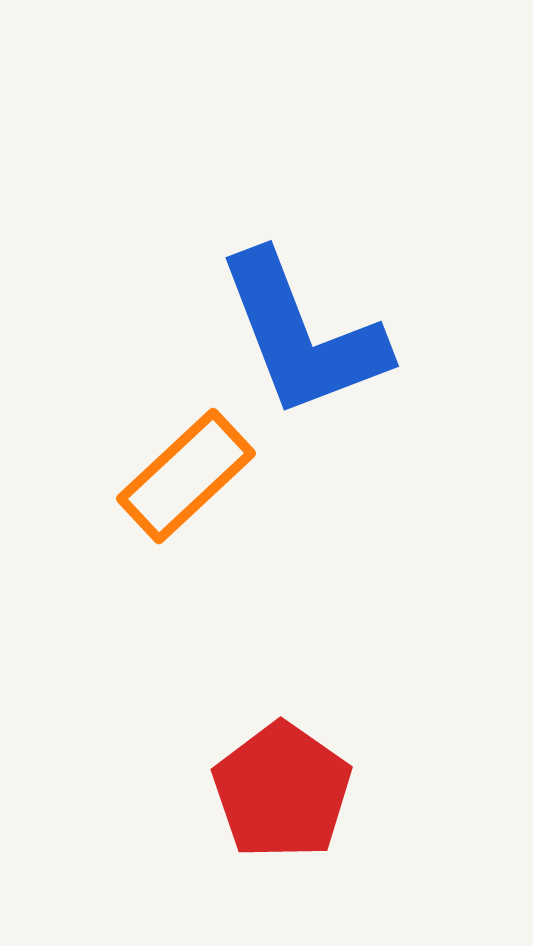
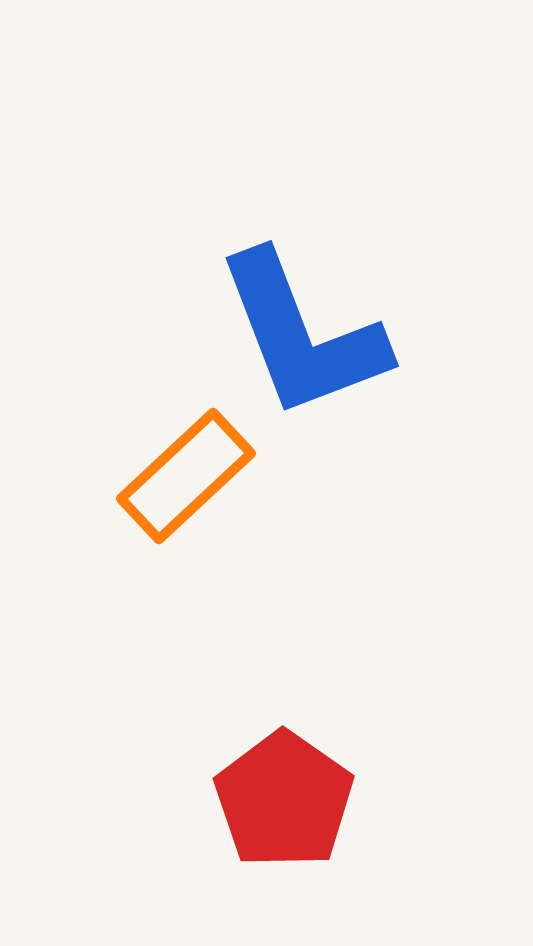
red pentagon: moved 2 px right, 9 px down
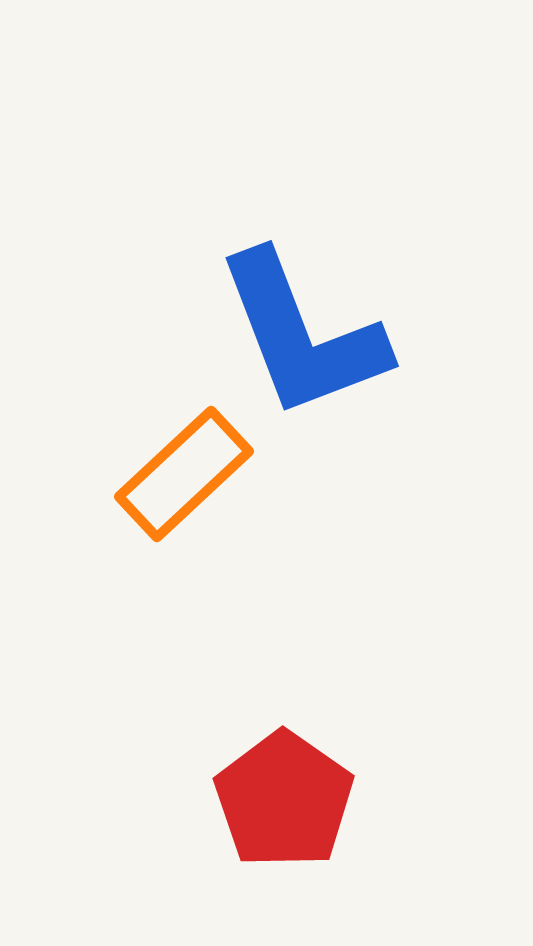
orange rectangle: moved 2 px left, 2 px up
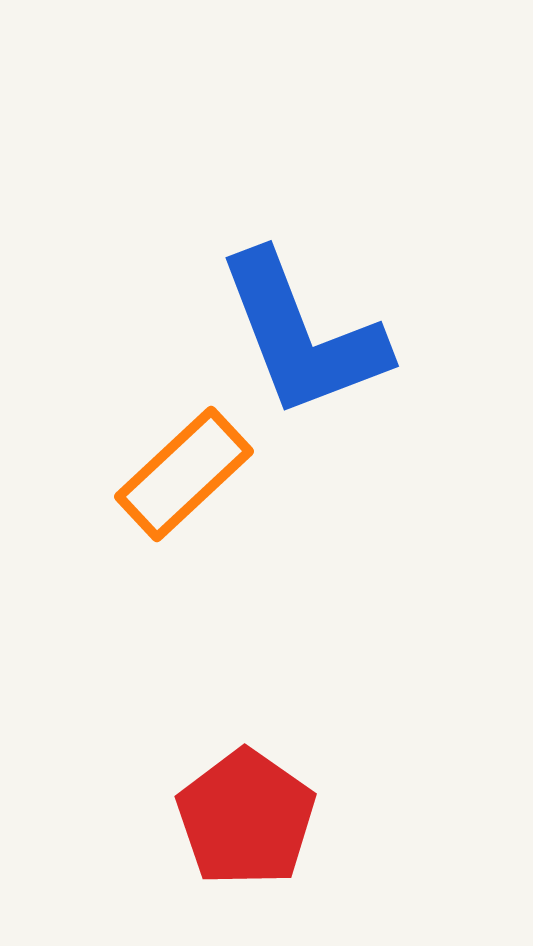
red pentagon: moved 38 px left, 18 px down
